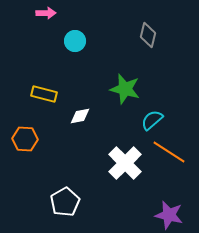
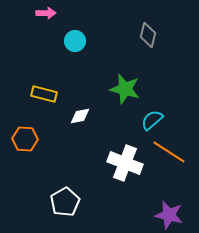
white cross: rotated 24 degrees counterclockwise
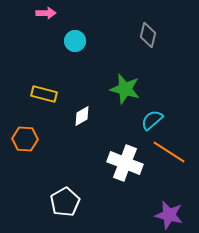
white diamond: moved 2 px right; rotated 20 degrees counterclockwise
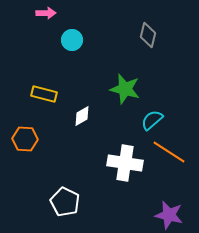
cyan circle: moved 3 px left, 1 px up
white cross: rotated 12 degrees counterclockwise
white pentagon: rotated 16 degrees counterclockwise
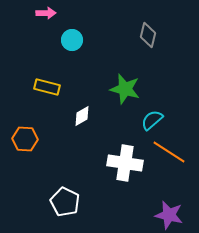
yellow rectangle: moved 3 px right, 7 px up
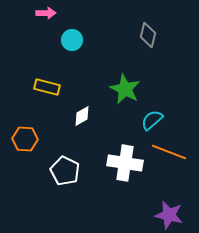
green star: rotated 12 degrees clockwise
orange line: rotated 12 degrees counterclockwise
white pentagon: moved 31 px up
